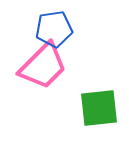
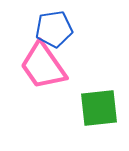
pink trapezoid: rotated 100 degrees clockwise
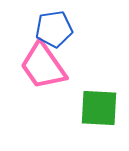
green square: rotated 9 degrees clockwise
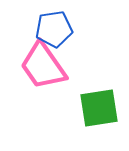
green square: rotated 12 degrees counterclockwise
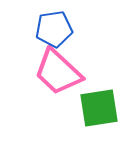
pink trapezoid: moved 15 px right, 6 px down; rotated 12 degrees counterclockwise
